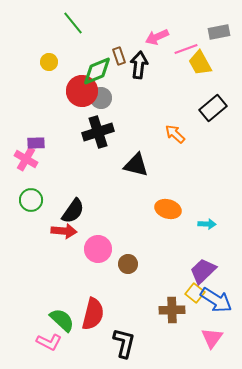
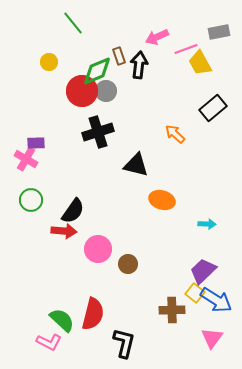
gray circle: moved 5 px right, 7 px up
orange ellipse: moved 6 px left, 9 px up
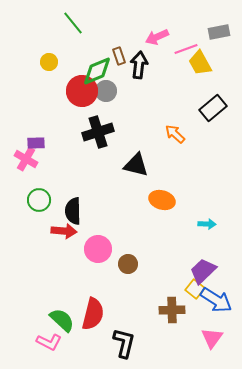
green circle: moved 8 px right
black semicircle: rotated 144 degrees clockwise
yellow square: moved 4 px up
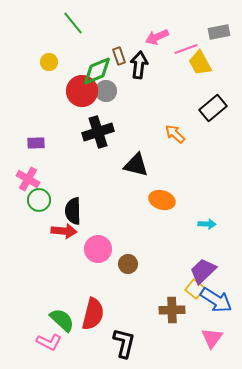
pink cross: moved 2 px right, 20 px down
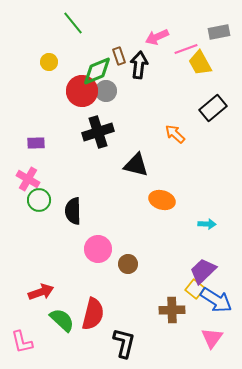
red arrow: moved 23 px left, 61 px down; rotated 25 degrees counterclockwise
pink L-shape: moved 27 px left; rotated 50 degrees clockwise
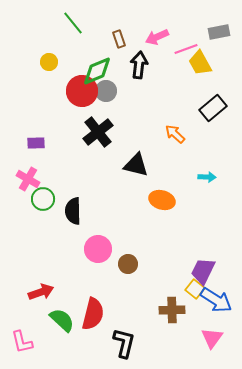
brown rectangle: moved 17 px up
black cross: rotated 20 degrees counterclockwise
green circle: moved 4 px right, 1 px up
cyan arrow: moved 47 px up
purple trapezoid: rotated 20 degrees counterclockwise
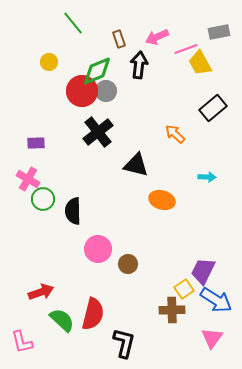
yellow square: moved 11 px left; rotated 18 degrees clockwise
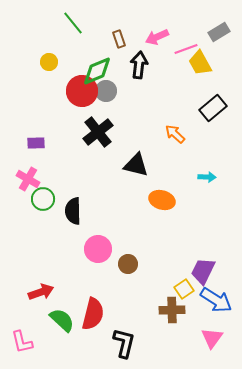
gray rectangle: rotated 20 degrees counterclockwise
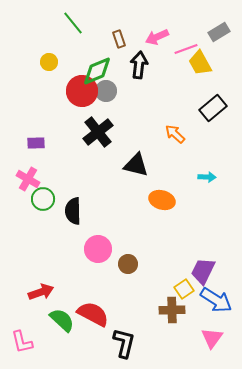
red semicircle: rotated 76 degrees counterclockwise
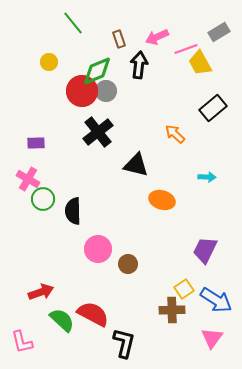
purple trapezoid: moved 2 px right, 21 px up
